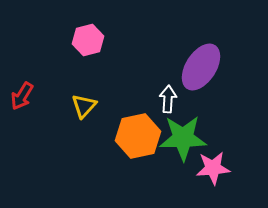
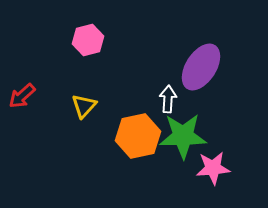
red arrow: rotated 16 degrees clockwise
green star: moved 2 px up
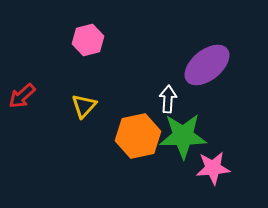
purple ellipse: moved 6 px right, 2 px up; rotated 18 degrees clockwise
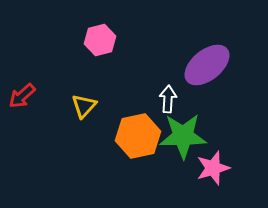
pink hexagon: moved 12 px right
pink star: rotated 12 degrees counterclockwise
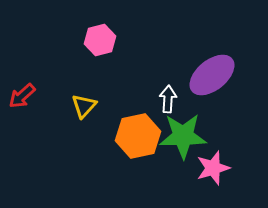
purple ellipse: moved 5 px right, 10 px down
